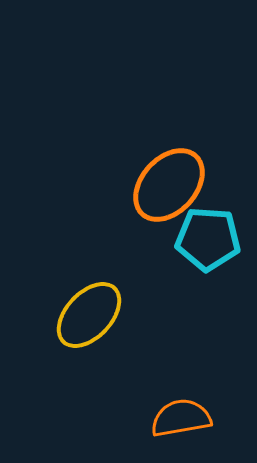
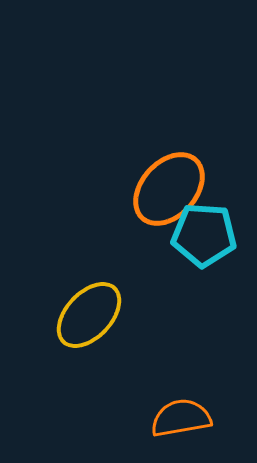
orange ellipse: moved 4 px down
cyan pentagon: moved 4 px left, 4 px up
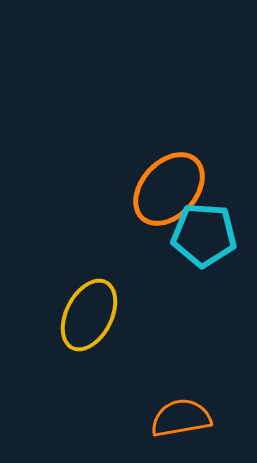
yellow ellipse: rotated 16 degrees counterclockwise
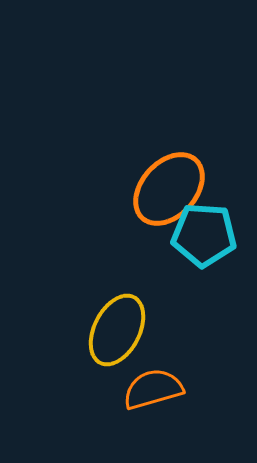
yellow ellipse: moved 28 px right, 15 px down
orange semicircle: moved 28 px left, 29 px up; rotated 6 degrees counterclockwise
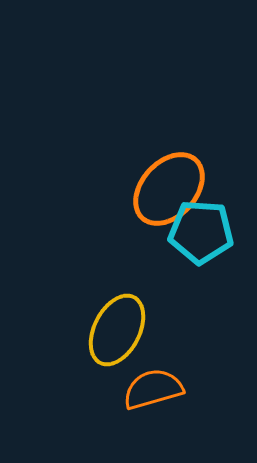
cyan pentagon: moved 3 px left, 3 px up
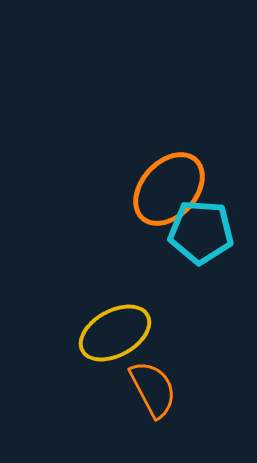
yellow ellipse: moved 2 px left, 3 px down; rotated 34 degrees clockwise
orange semicircle: rotated 78 degrees clockwise
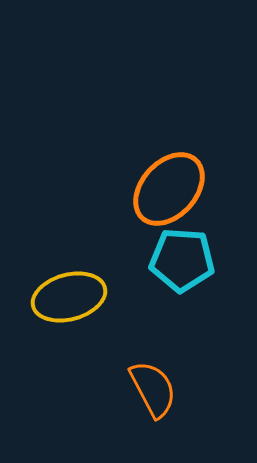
cyan pentagon: moved 19 px left, 28 px down
yellow ellipse: moved 46 px left, 36 px up; rotated 14 degrees clockwise
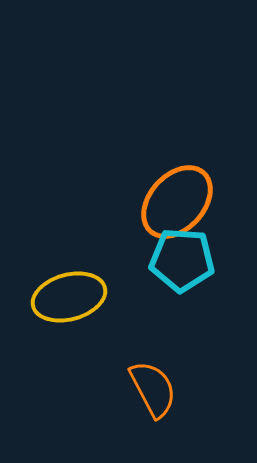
orange ellipse: moved 8 px right, 13 px down
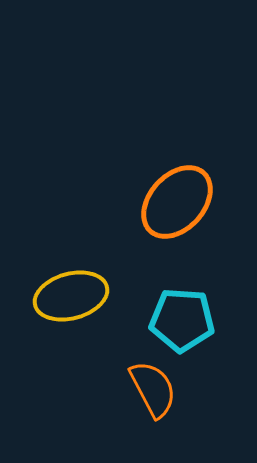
cyan pentagon: moved 60 px down
yellow ellipse: moved 2 px right, 1 px up
